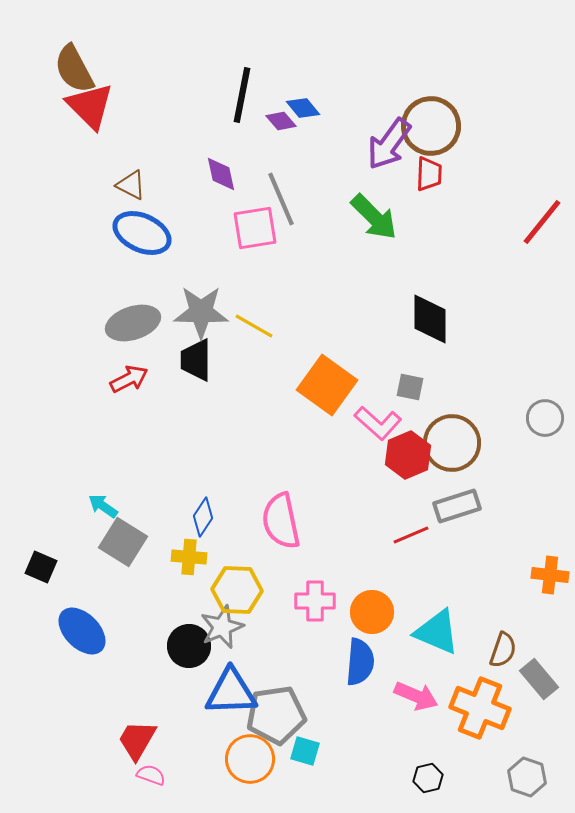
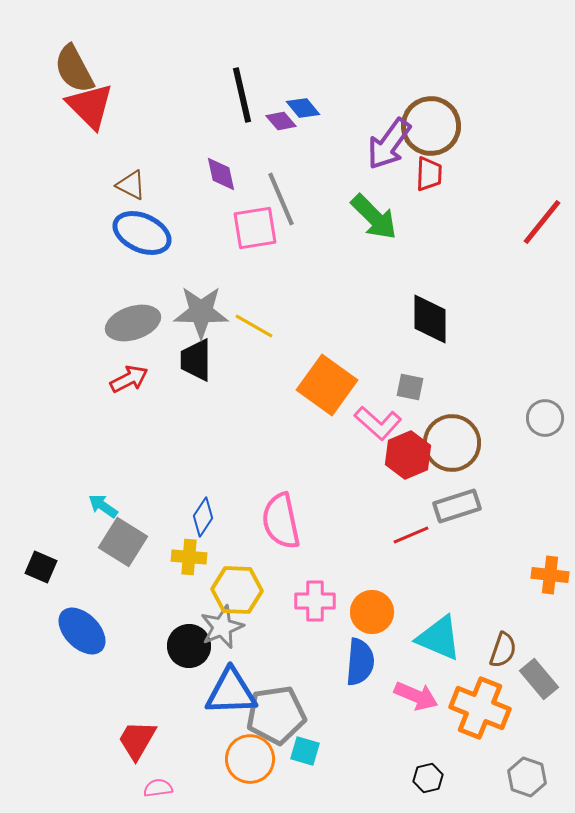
black line at (242, 95): rotated 24 degrees counterclockwise
cyan triangle at (437, 632): moved 2 px right, 6 px down
pink semicircle at (151, 775): moved 7 px right, 13 px down; rotated 28 degrees counterclockwise
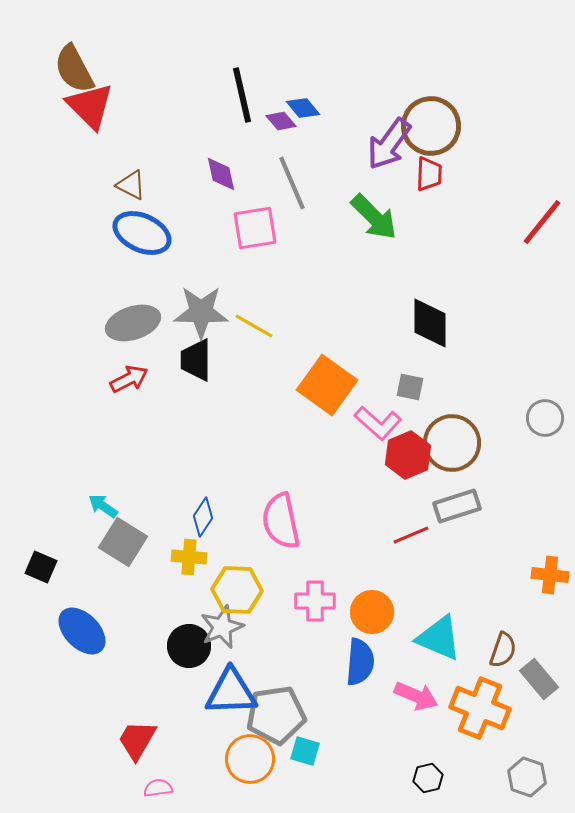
gray line at (281, 199): moved 11 px right, 16 px up
black diamond at (430, 319): moved 4 px down
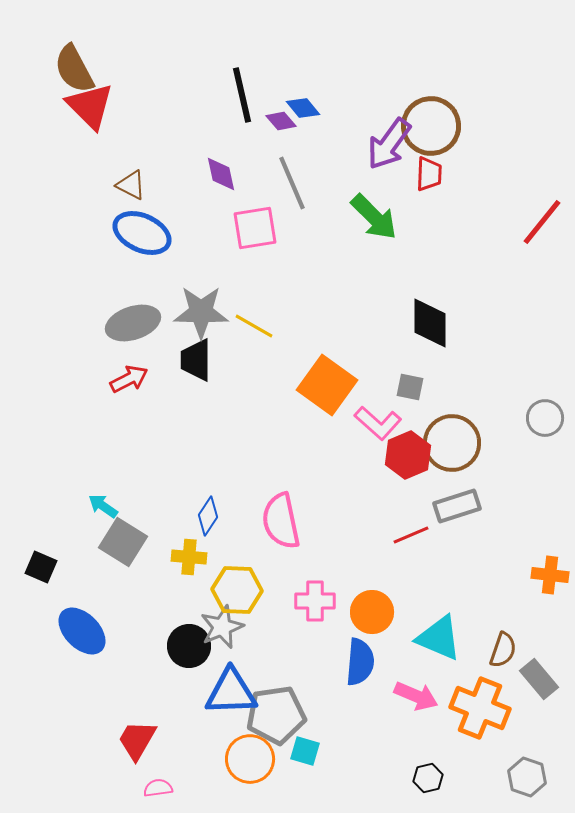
blue diamond at (203, 517): moved 5 px right, 1 px up
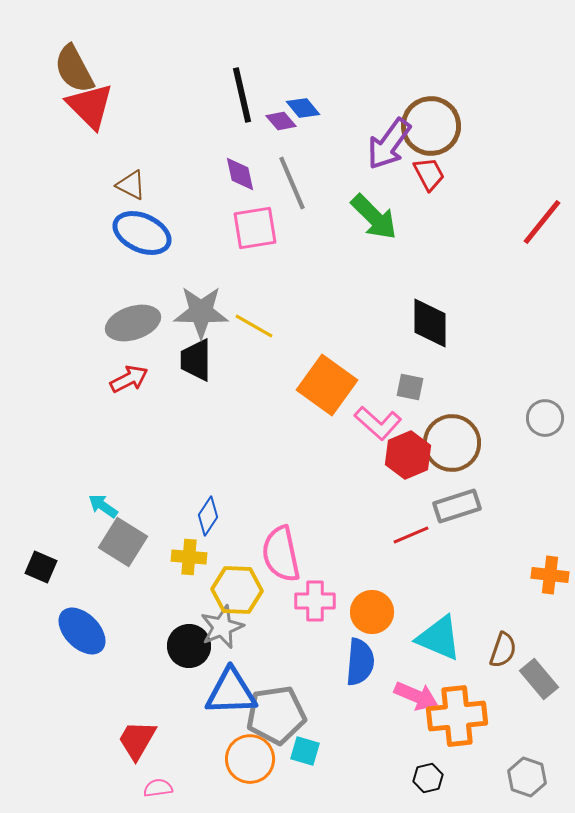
purple diamond at (221, 174): moved 19 px right
red trapezoid at (429, 174): rotated 30 degrees counterclockwise
pink semicircle at (281, 521): moved 33 px down
orange cross at (480, 708): moved 23 px left, 8 px down; rotated 28 degrees counterclockwise
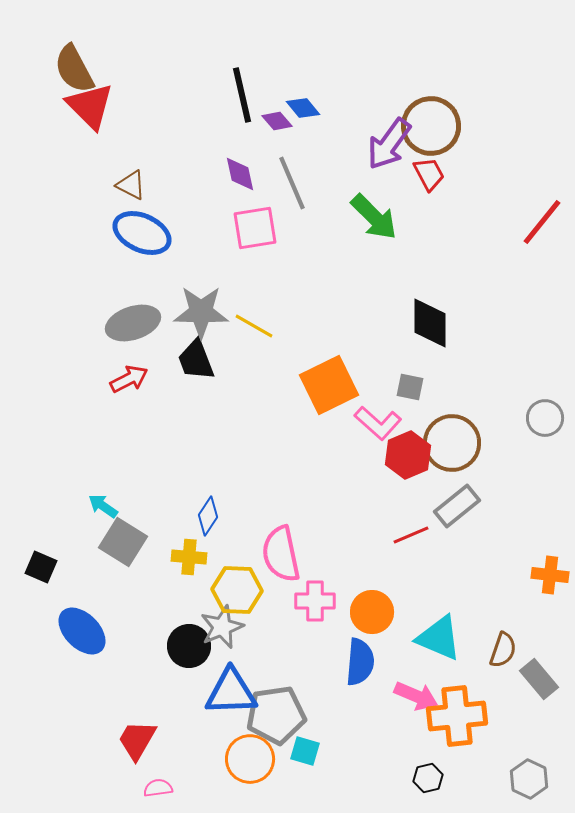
purple diamond at (281, 121): moved 4 px left
black trapezoid at (196, 360): rotated 21 degrees counterclockwise
orange square at (327, 385): moved 2 px right; rotated 28 degrees clockwise
gray rectangle at (457, 506): rotated 21 degrees counterclockwise
gray hexagon at (527, 777): moved 2 px right, 2 px down; rotated 6 degrees clockwise
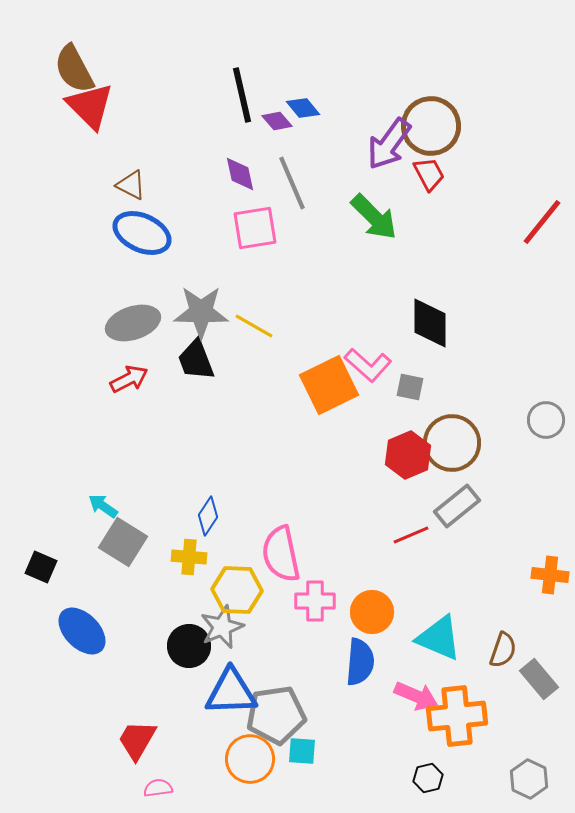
gray circle at (545, 418): moved 1 px right, 2 px down
pink L-shape at (378, 423): moved 10 px left, 58 px up
cyan square at (305, 751): moved 3 px left; rotated 12 degrees counterclockwise
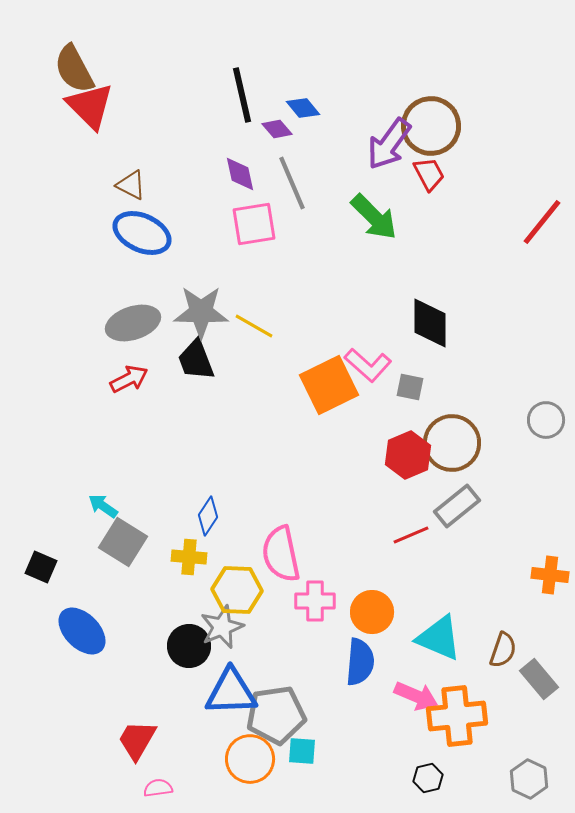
purple diamond at (277, 121): moved 8 px down
pink square at (255, 228): moved 1 px left, 4 px up
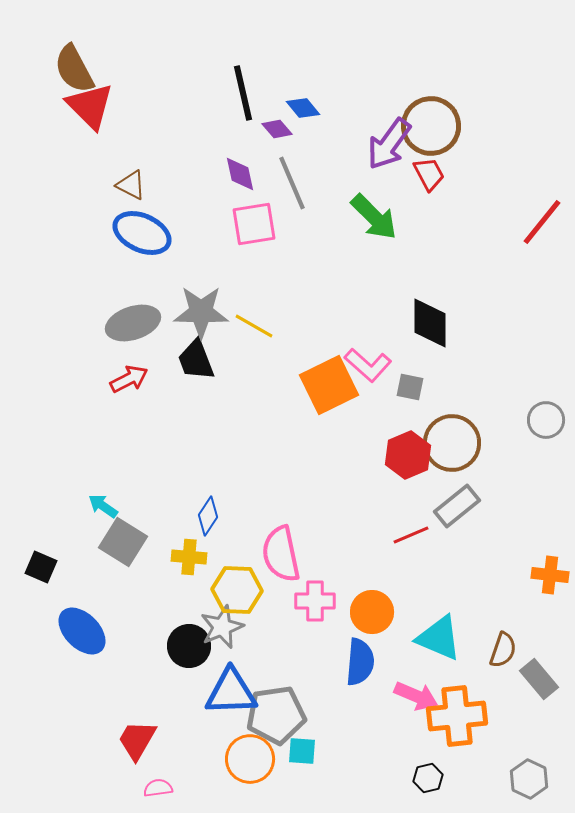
black line at (242, 95): moved 1 px right, 2 px up
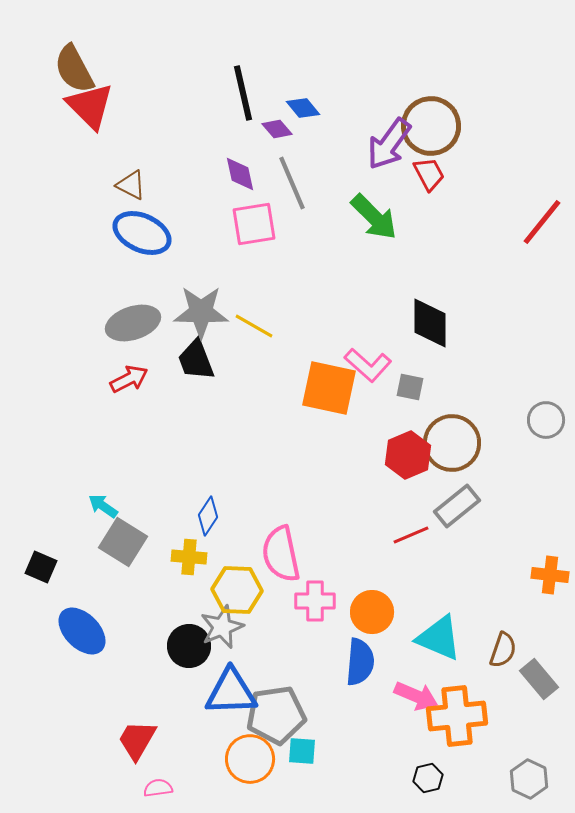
orange square at (329, 385): moved 3 px down; rotated 38 degrees clockwise
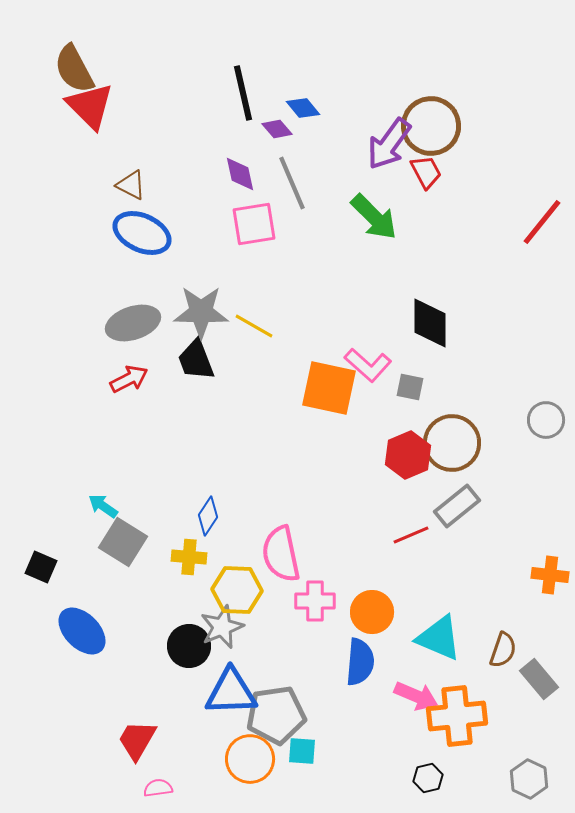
red trapezoid at (429, 174): moved 3 px left, 2 px up
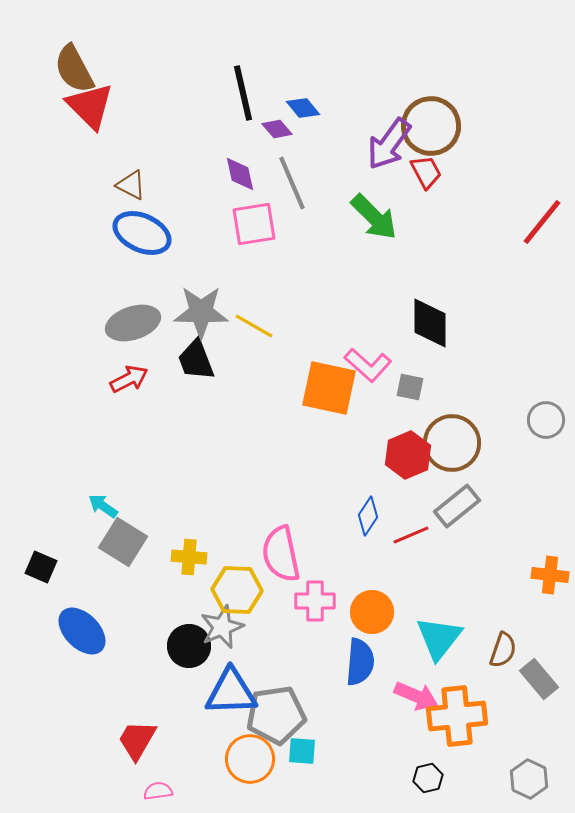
blue diamond at (208, 516): moved 160 px right
cyan triangle at (439, 638): rotated 45 degrees clockwise
pink semicircle at (158, 788): moved 3 px down
